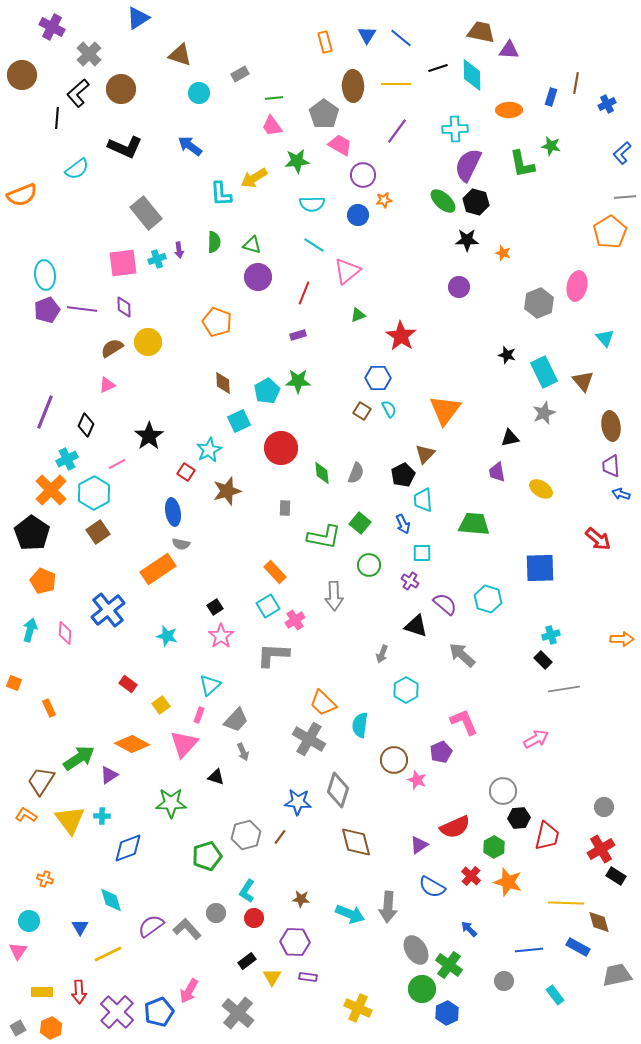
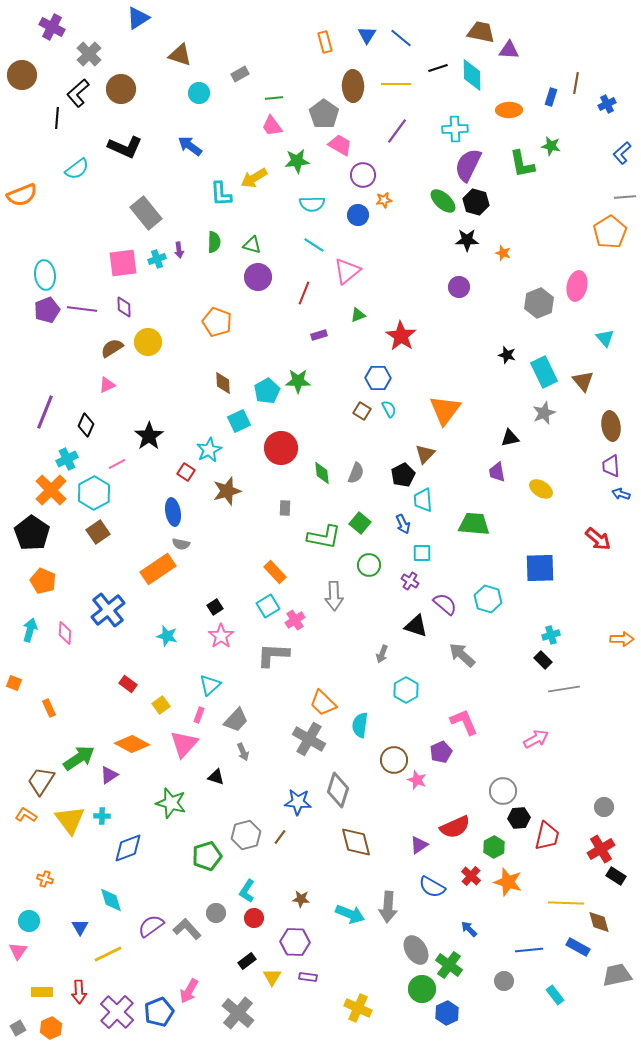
purple rectangle at (298, 335): moved 21 px right
green star at (171, 803): rotated 16 degrees clockwise
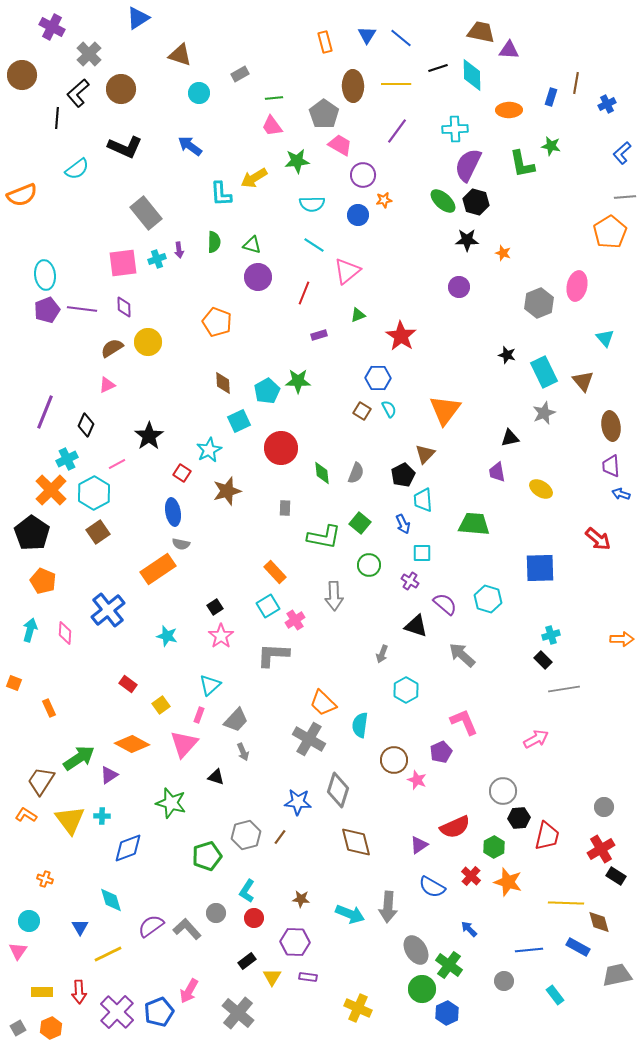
red square at (186, 472): moved 4 px left, 1 px down
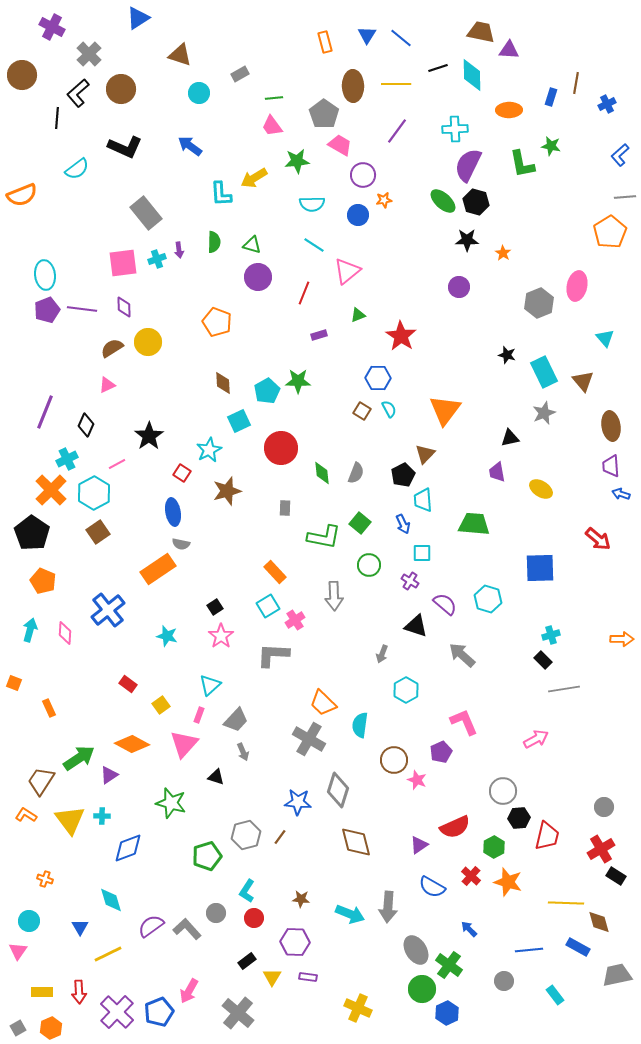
blue L-shape at (622, 153): moved 2 px left, 2 px down
orange star at (503, 253): rotated 14 degrees clockwise
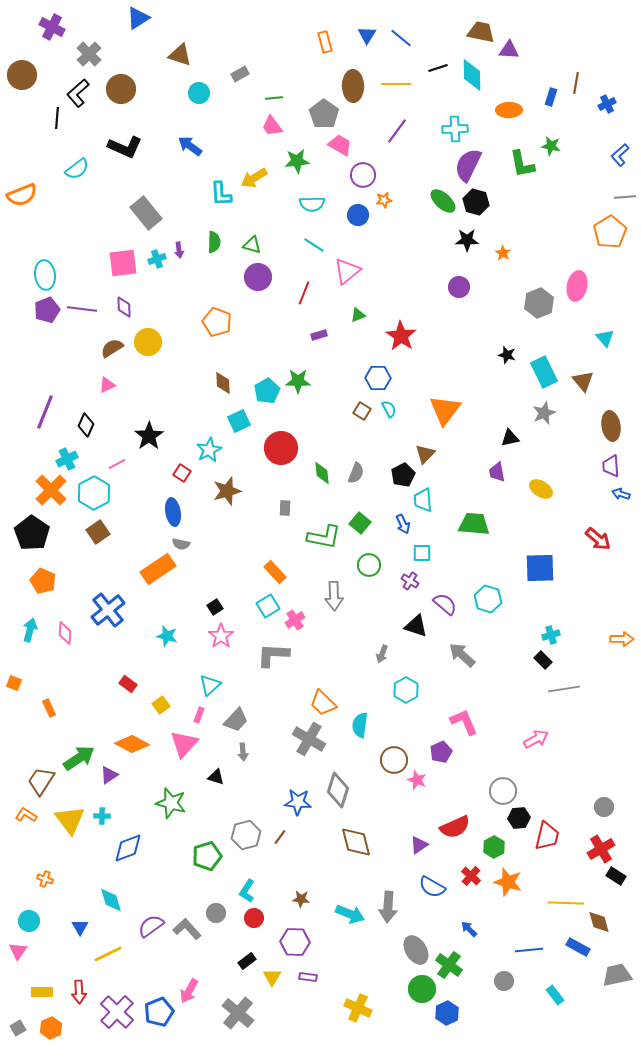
gray arrow at (243, 752): rotated 18 degrees clockwise
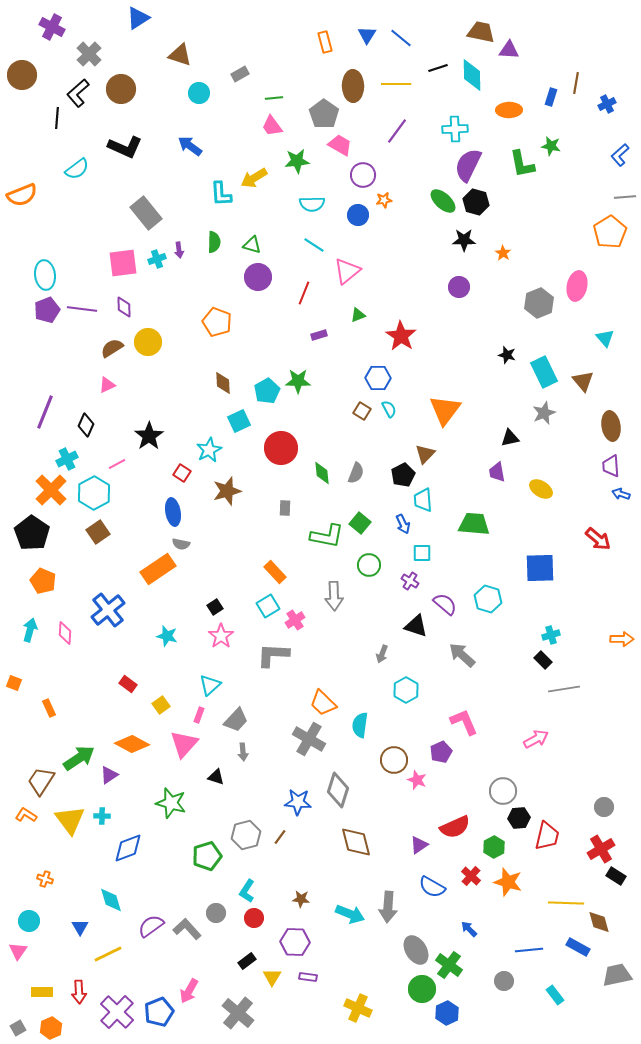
black star at (467, 240): moved 3 px left
green L-shape at (324, 537): moved 3 px right, 1 px up
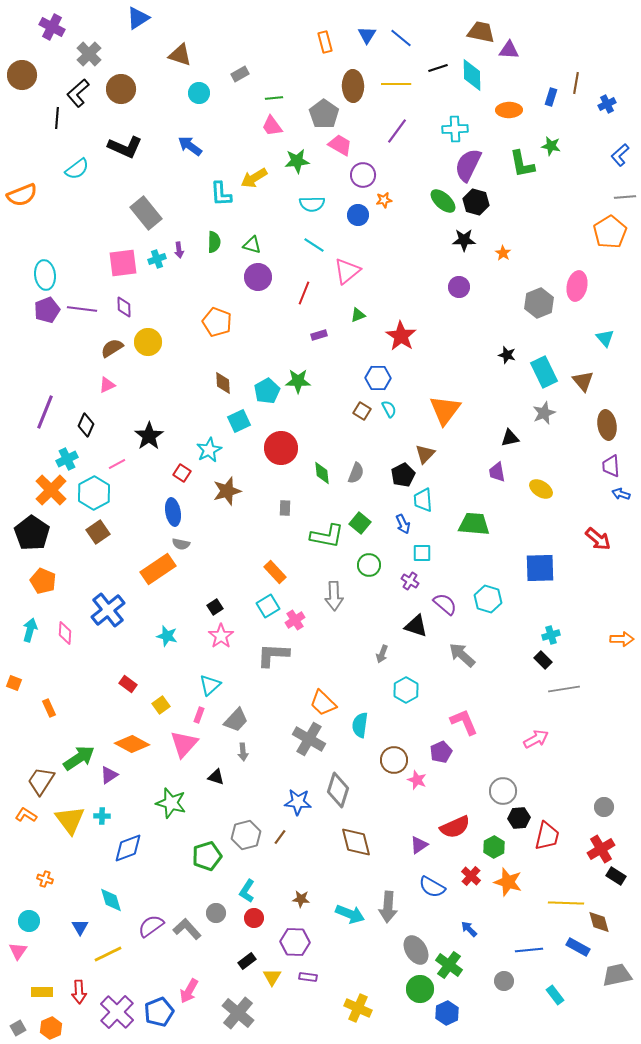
brown ellipse at (611, 426): moved 4 px left, 1 px up
green circle at (422, 989): moved 2 px left
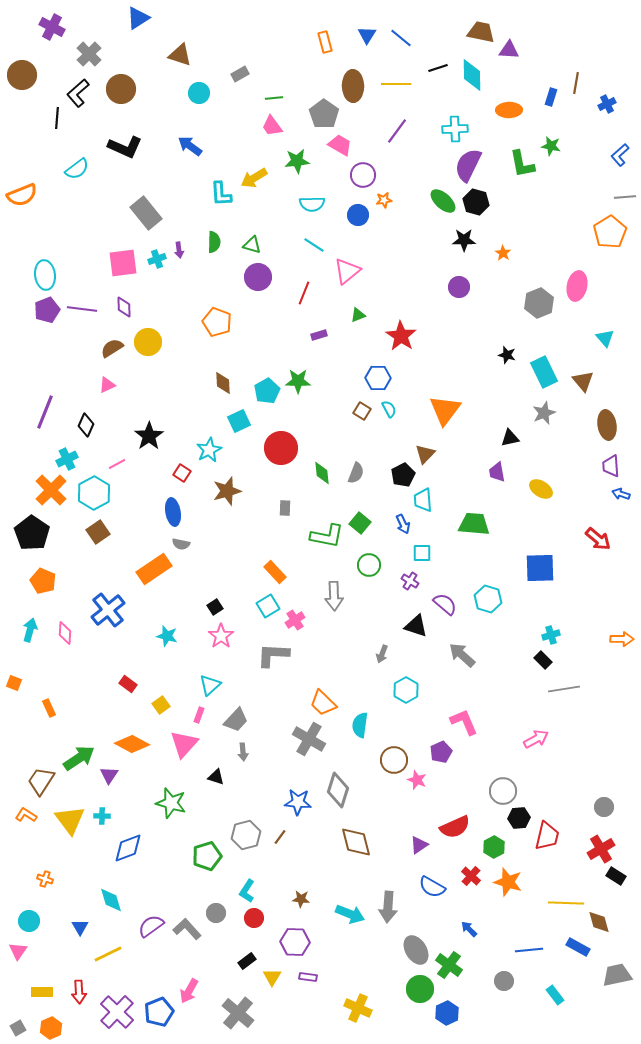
orange rectangle at (158, 569): moved 4 px left
purple triangle at (109, 775): rotated 24 degrees counterclockwise
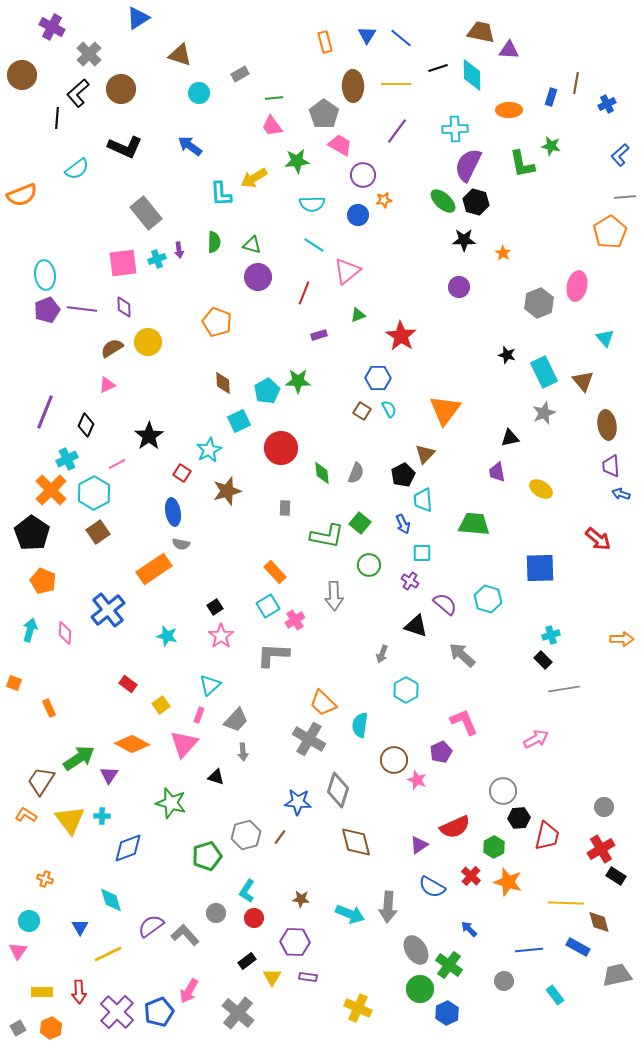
gray L-shape at (187, 929): moved 2 px left, 6 px down
